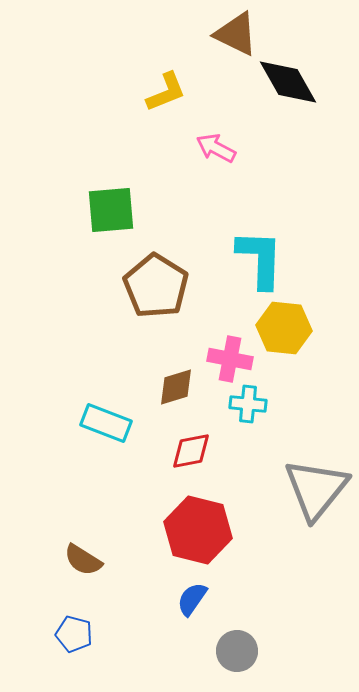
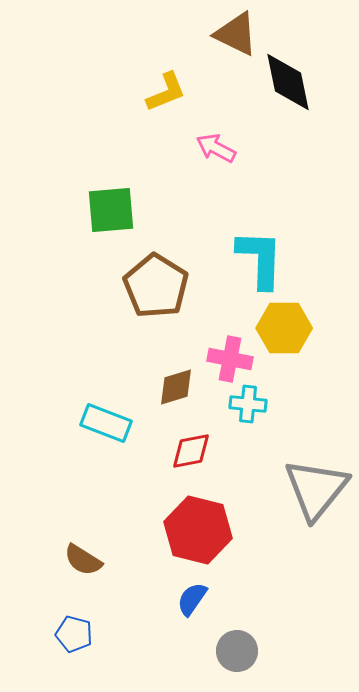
black diamond: rotated 18 degrees clockwise
yellow hexagon: rotated 6 degrees counterclockwise
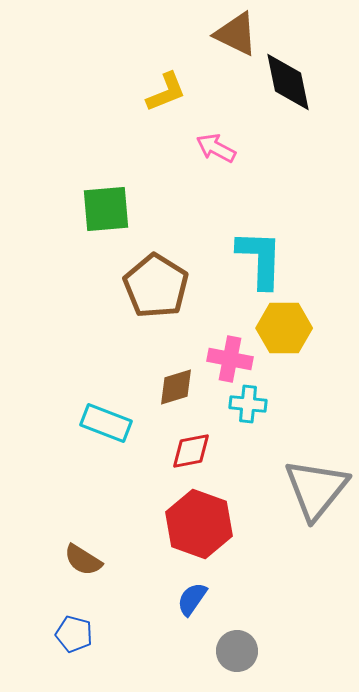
green square: moved 5 px left, 1 px up
red hexagon: moved 1 px right, 6 px up; rotated 6 degrees clockwise
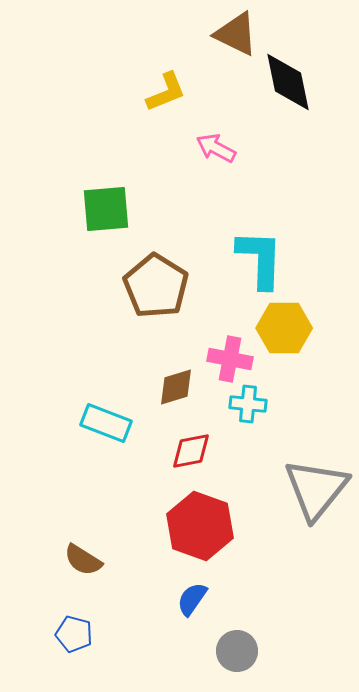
red hexagon: moved 1 px right, 2 px down
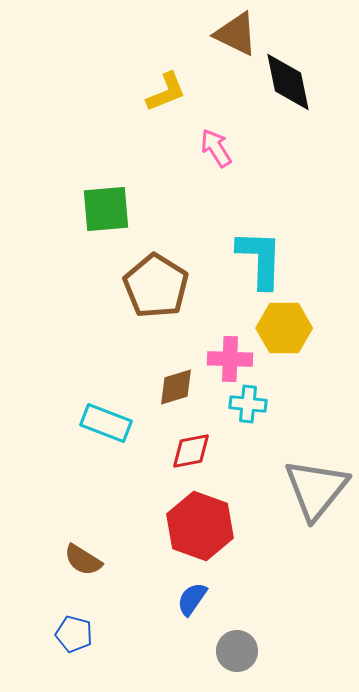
pink arrow: rotated 30 degrees clockwise
pink cross: rotated 9 degrees counterclockwise
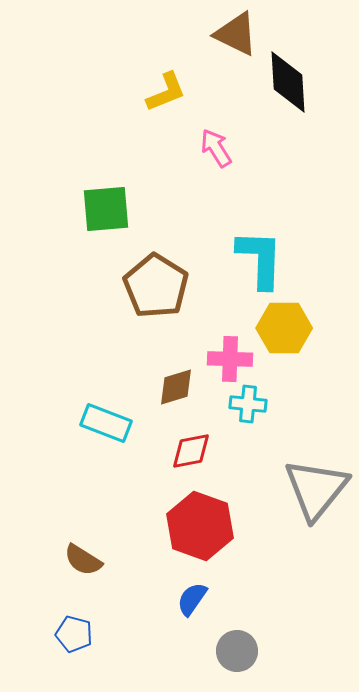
black diamond: rotated 8 degrees clockwise
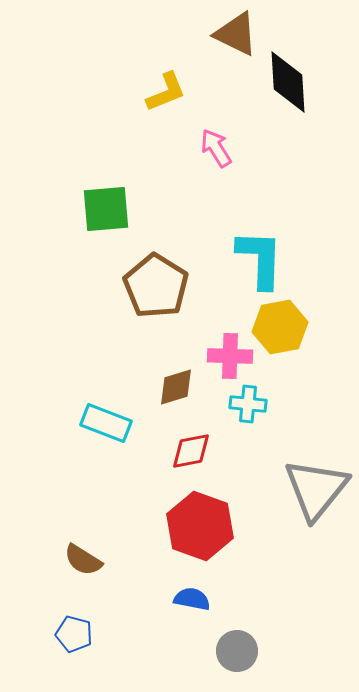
yellow hexagon: moved 4 px left, 1 px up; rotated 10 degrees counterclockwise
pink cross: moved 3 px up
blue semicircle: rotated 66 degrees clockwise
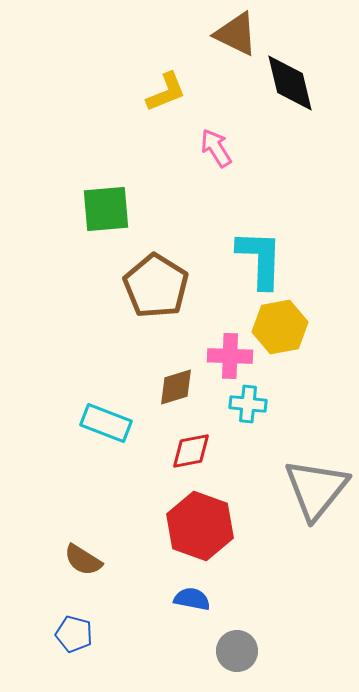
black diamond: moved 2 px right, 1 px down; rotated 10 degrees counterclockwise
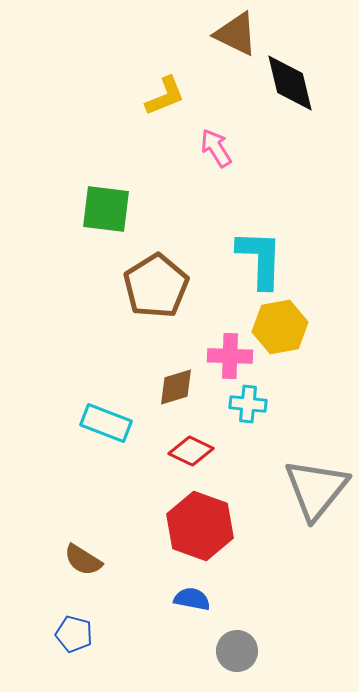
yellow L-shape: moved 1 px left, 4 px down
green square: rotated 12 degrees clockwise
brown pentagon: rotated 8 degrees clockwise
red diamond: rotated 36 degrees clockwise
